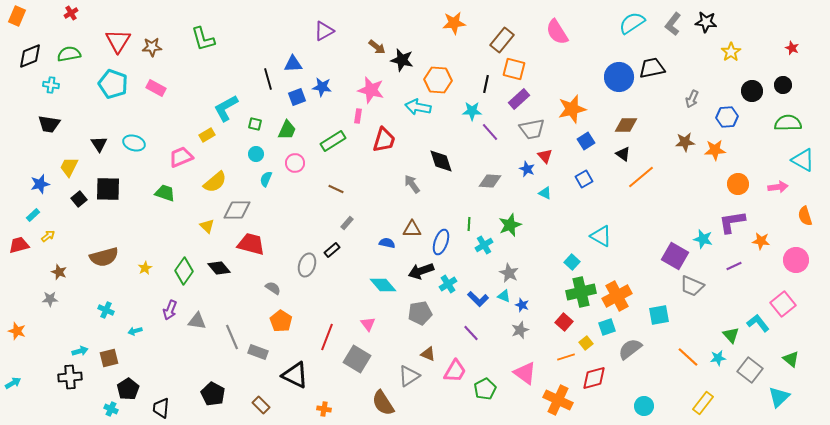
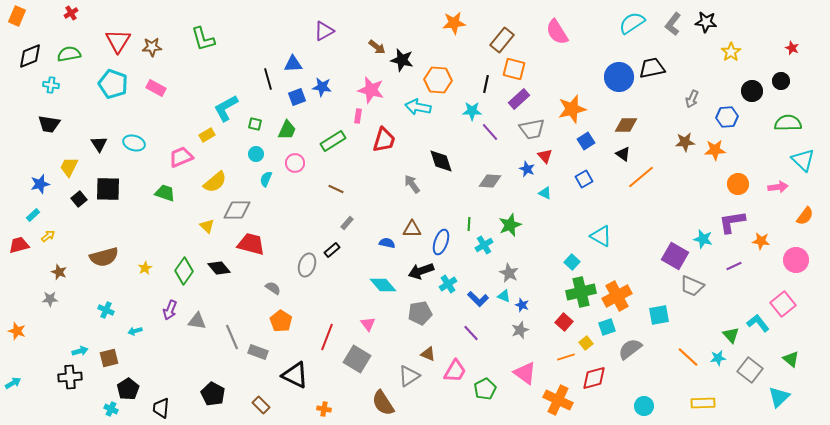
black circle at (783, 85): moved 2 px left, 4 px up
cyan triangle at (803, 160): rotated 15 degrees clockwise
orange semicircle at (805, 216): rotated 126 degrees counterclockwise
yellow rectangle at (703, 403): rotated 50 degrees clockwise
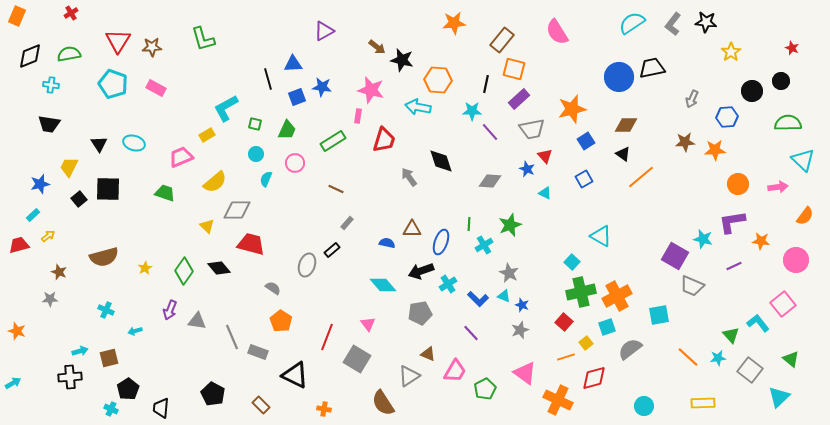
gray arrow at (412, 184): moved 3 px left, 7 px up
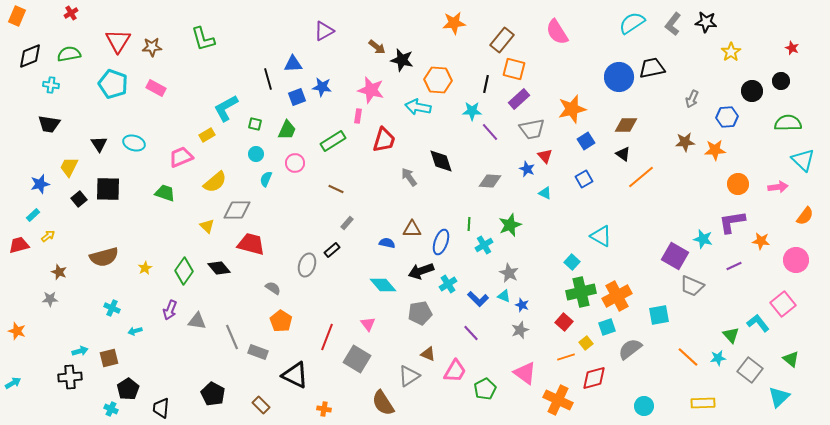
cyan cross at (106, 310): moved 6 px right, 2 px up
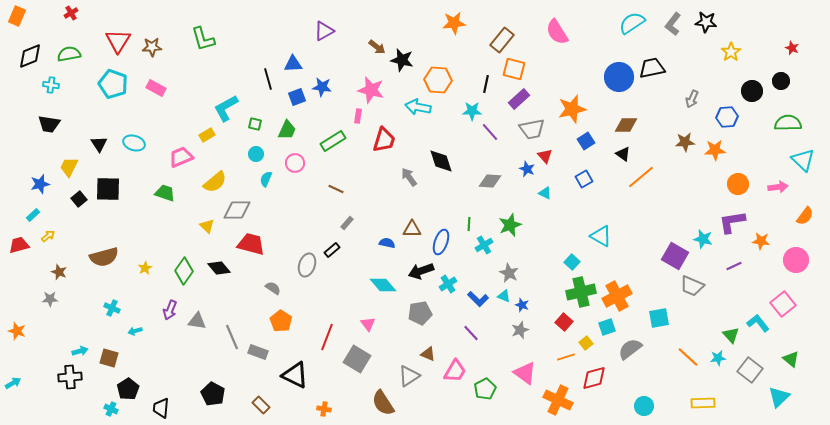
cyan square at (659, 315): moved 3 px down
brown square at (109, 358): rotated 30 degrees clockwise
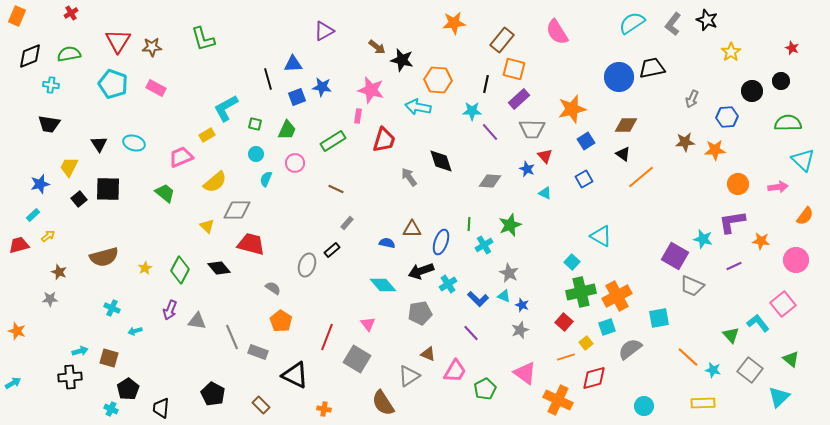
black star at (706, 22): moved 1 px right, 2 px up; rotated 15 degrees clockwise
gray trapezoid at (532, 129): rotated 12 degrees clockwise
green trapezoid at (165, 193): rotated 20 degrees clockwise
green diamond at (184, 271): moved 4 px left, 1 px up; rotated 8 degrees counterclockwise
cyan star at (718, 358): moved 5 px left, 12 px down; rotated 21 degrees clockwise
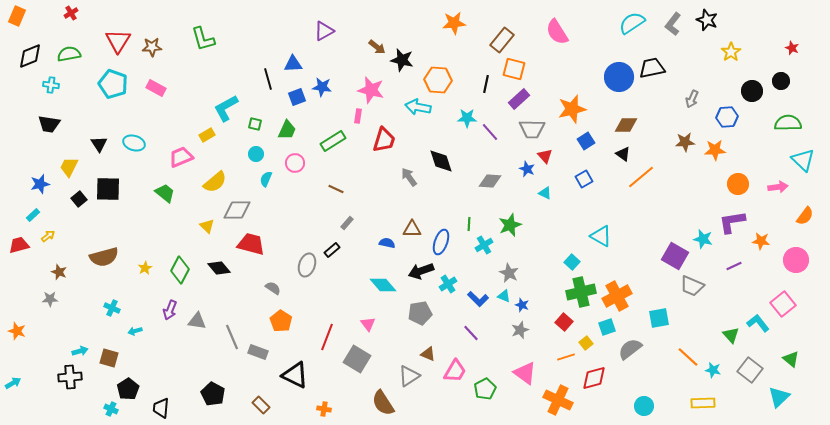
cyan star at (472, 111): moved 5 px left, 7 px down
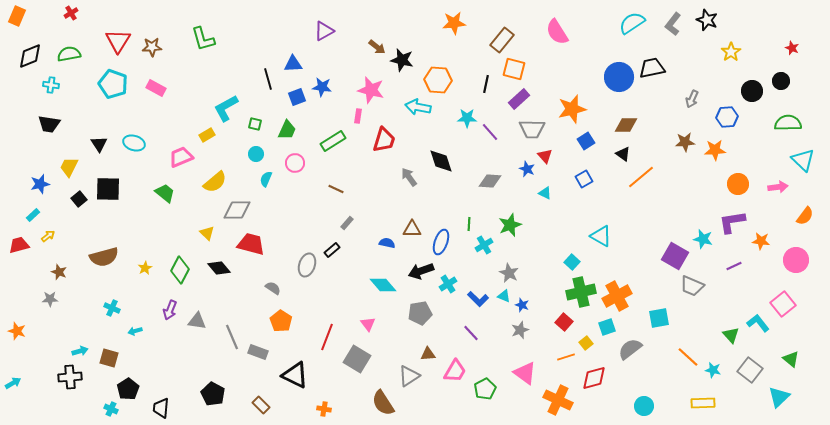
yellow triangle at (207, 226): moved 7 px down
brown triangle at (428, 354): rotated 28 degrees counterclockwise
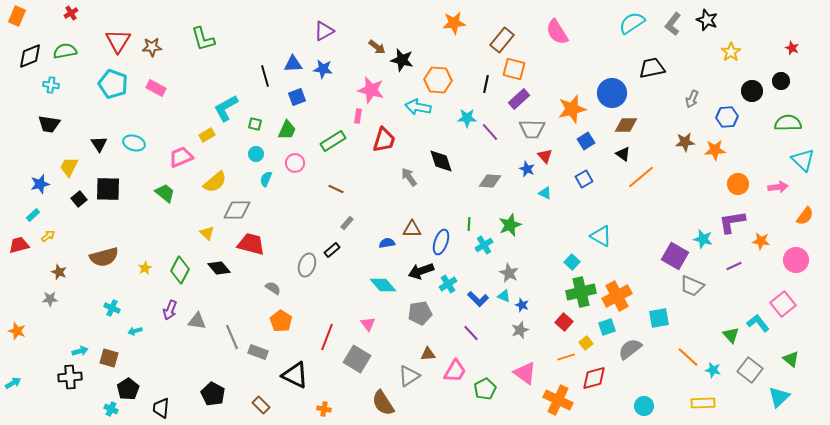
green semicircle at (69, 54): moved 4 px left, 3 px up
blue circle at (619, 77): moved 7 px left, 16 px down
black line at (268, 79): moved 3 px left, 3 px up
blue star at (322, 87): moved 1 px right, 18 px up
blue semicircle at (387, 243): rotated 21 degrees counterclockwise
